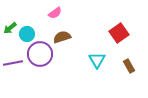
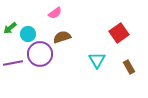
cyan circle: moved 1 px right
brown rectangle: moved 1 px down
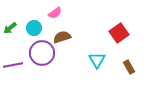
cyan circle: moved 6 px right, 6 px up
purple circle: moved 2 px right, 1 px up
purple line: moved 2 px down
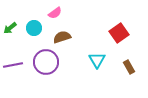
purple circle: moved 4 px right, 9 px down
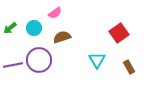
purple circle: moved 7 px left, 2 px up
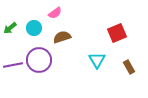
red square: moved 2 px left; rotated 12 degrees clockwise
